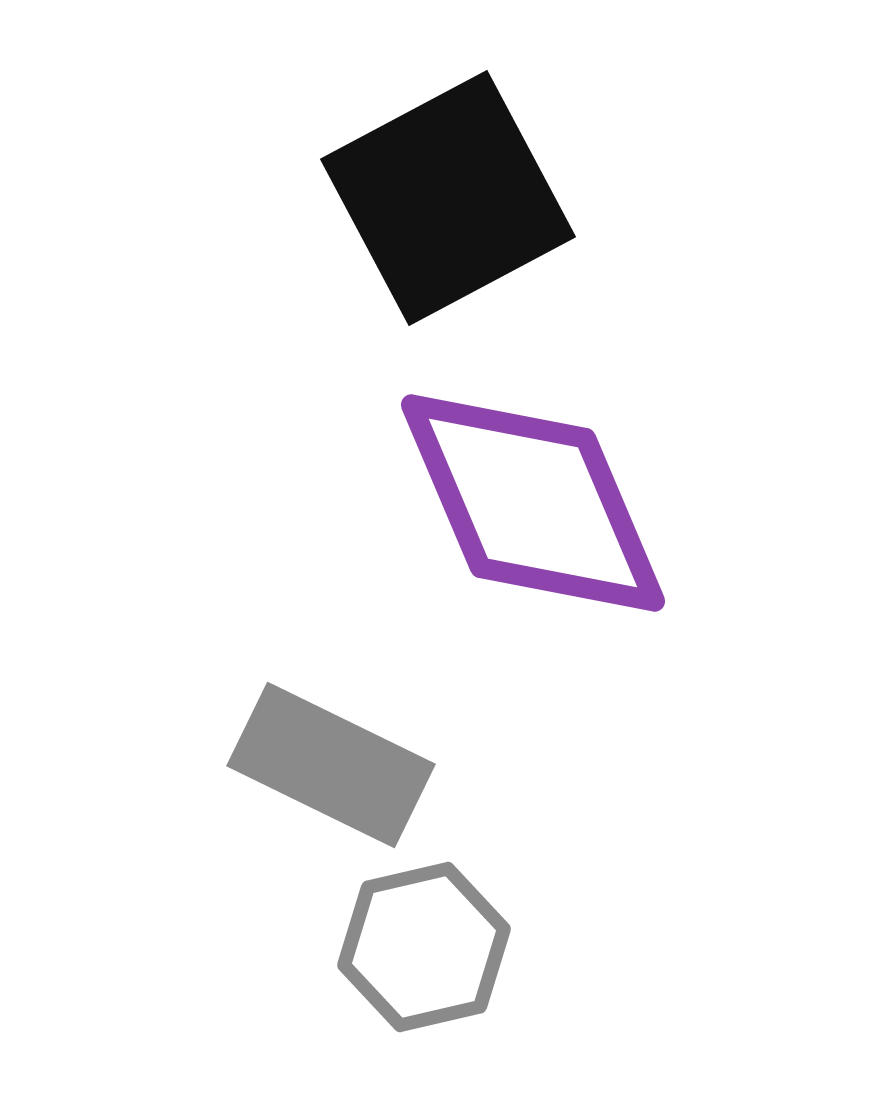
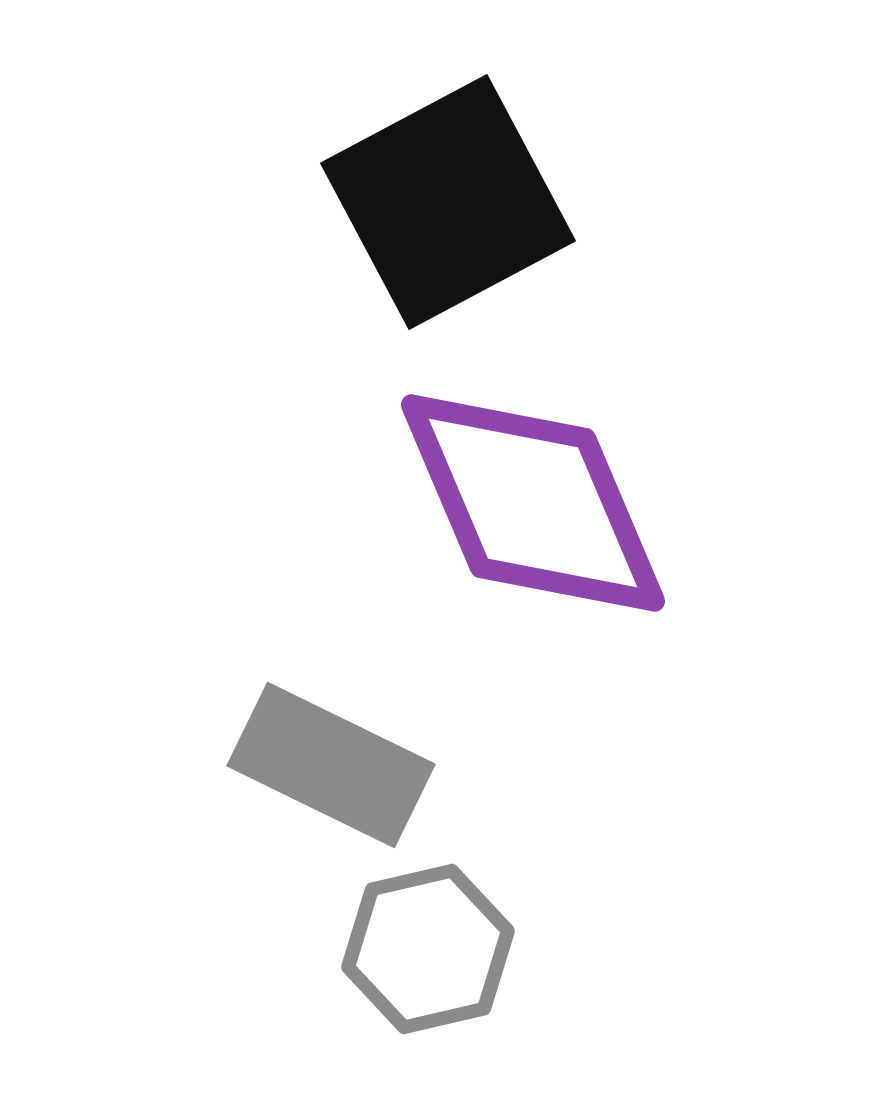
black square: moved 4 px down
gray hexagon: moved 4 px right, 2 px down
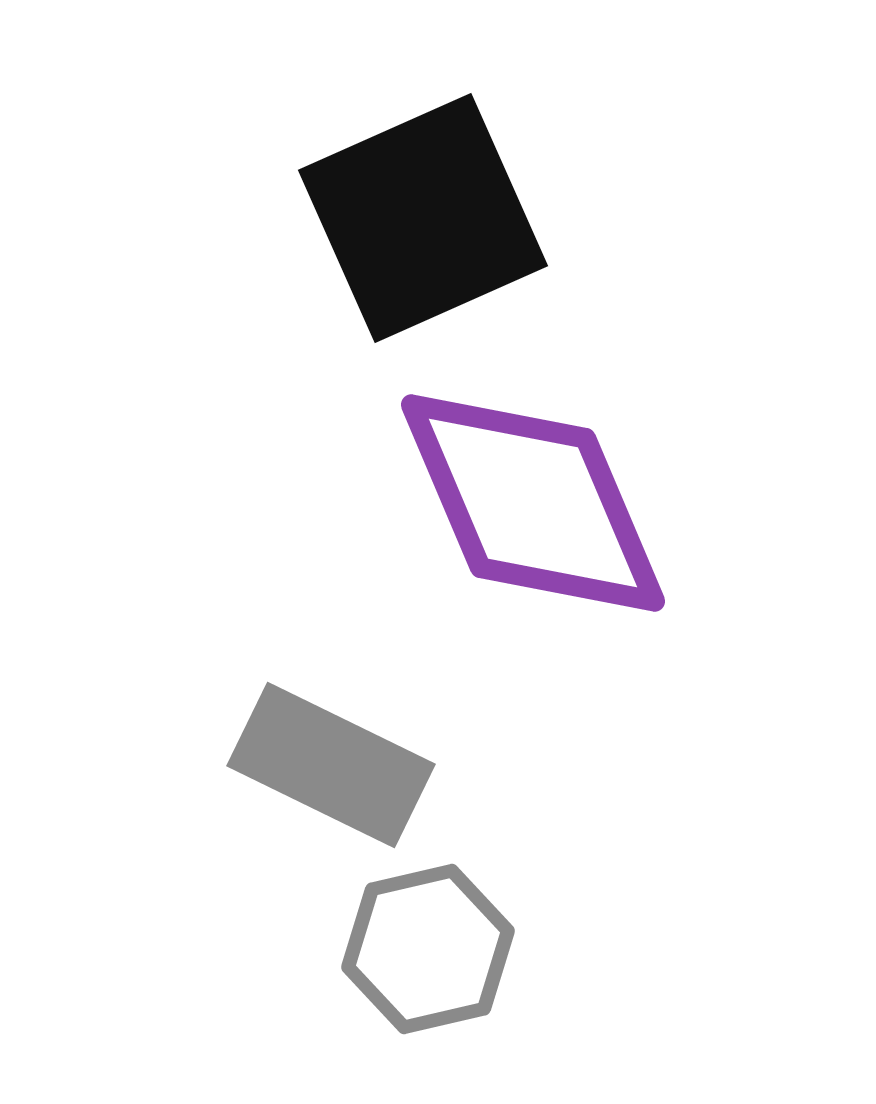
black square: moved 25 px left, 16 px down; rotated 4 degrees clockwise
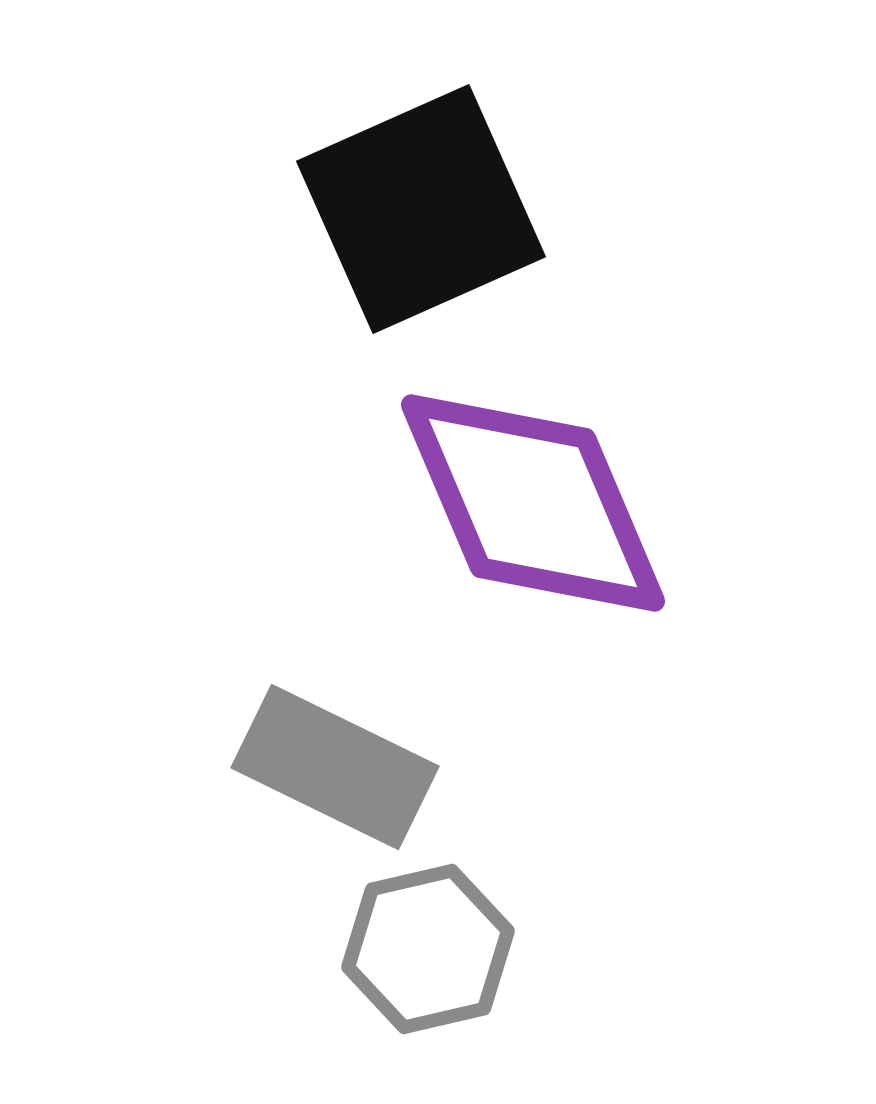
black square: moved 2 px left, 9 px up
gray rectangle: moved 4 px right, 2 px down
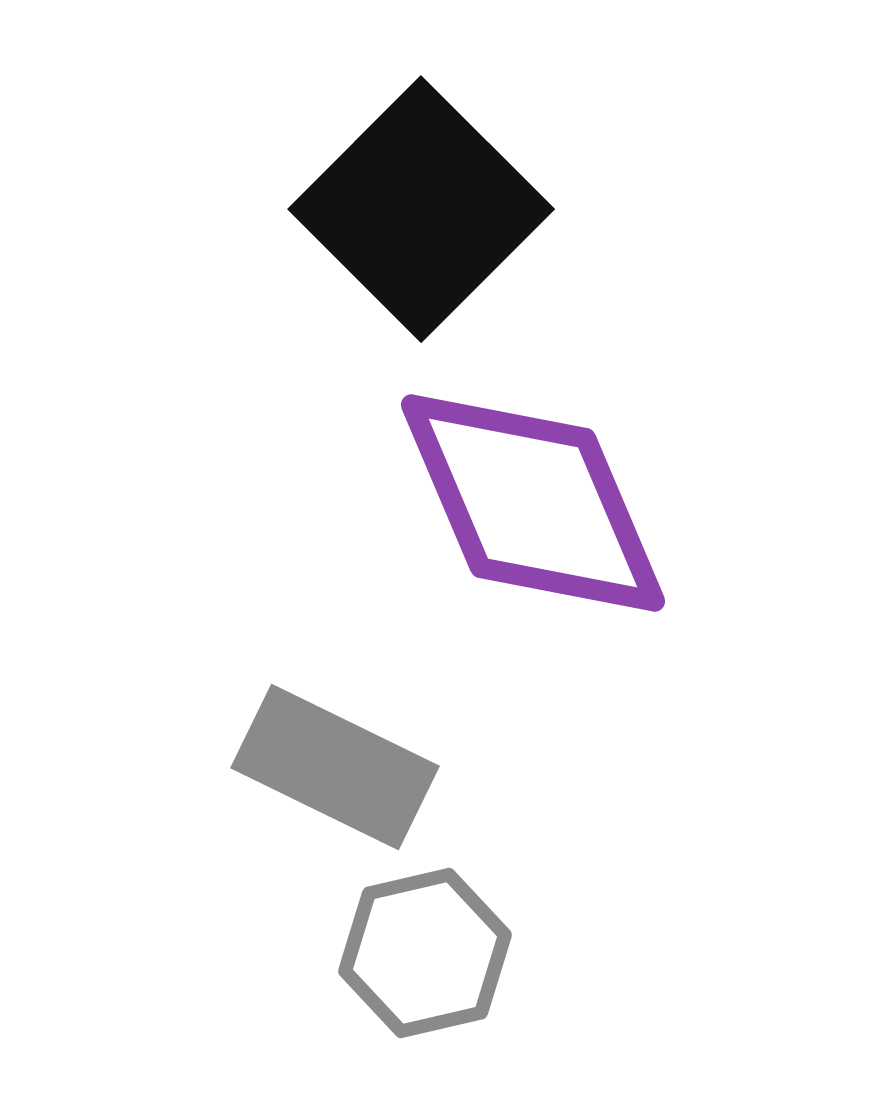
black square: rotated 21 degrees counterclockwise
gray hexagon: moved 3 px left, 4 px down
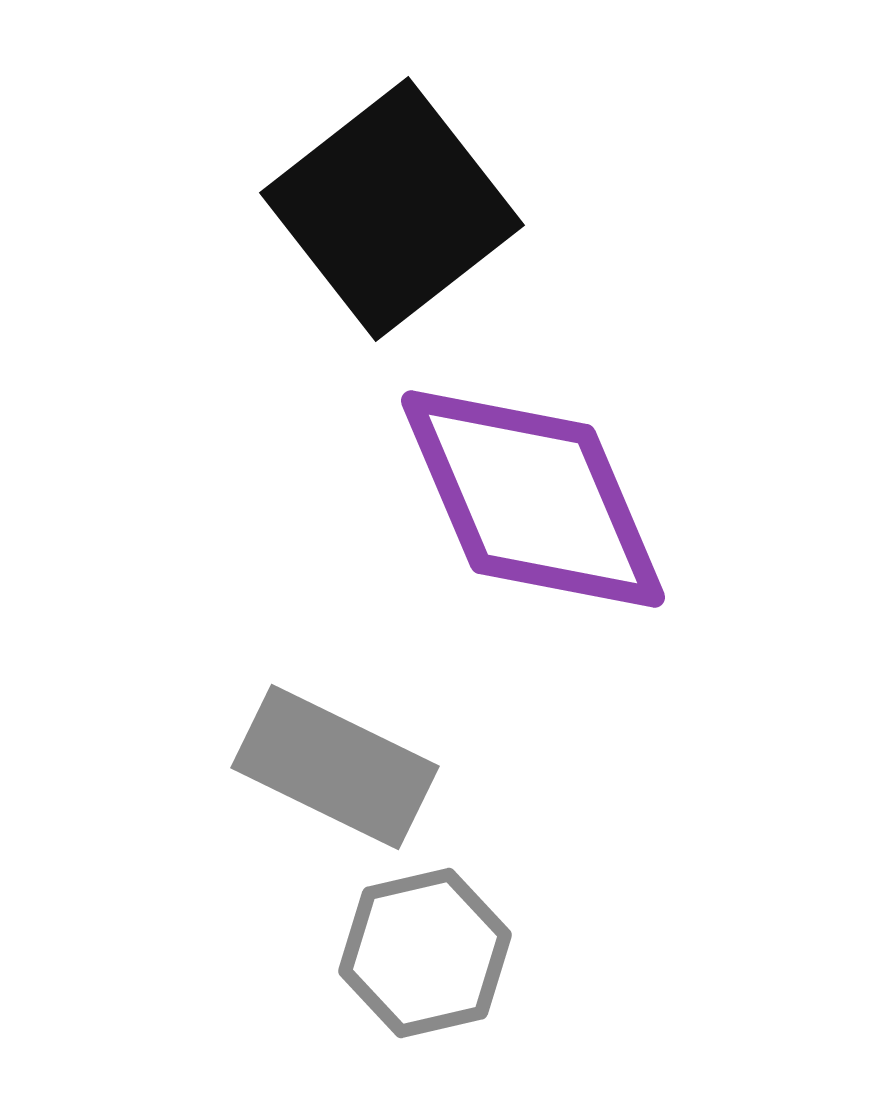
black square: moved 29 px left; rotated 7 degrees clockwise
purple diamond: moved 4 px up
